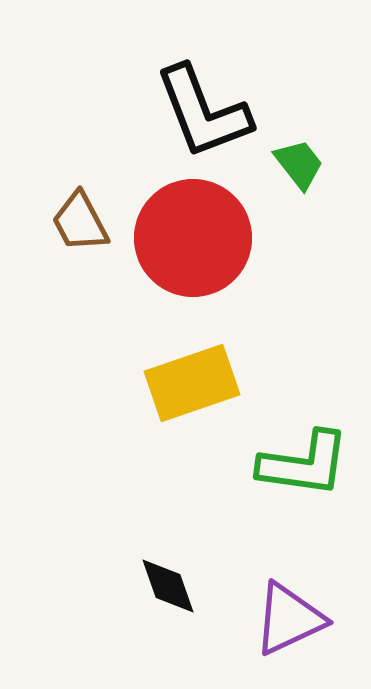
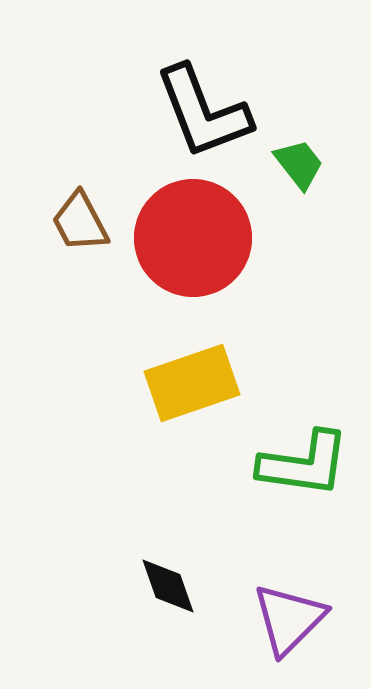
purple triangle: rotated 20 degrees counterclockwise
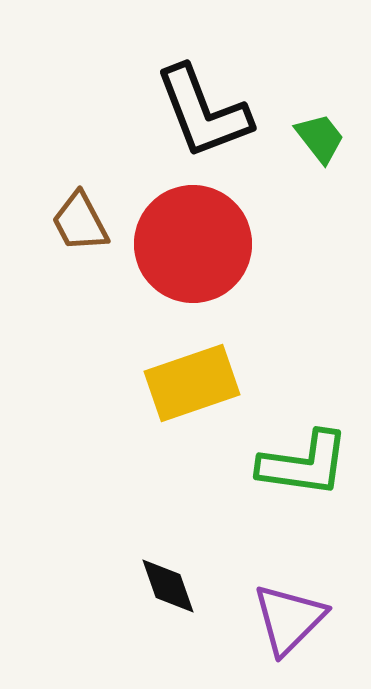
green trapezoid: moved 21 px right, 26 px up
red circle: moved 6 px down
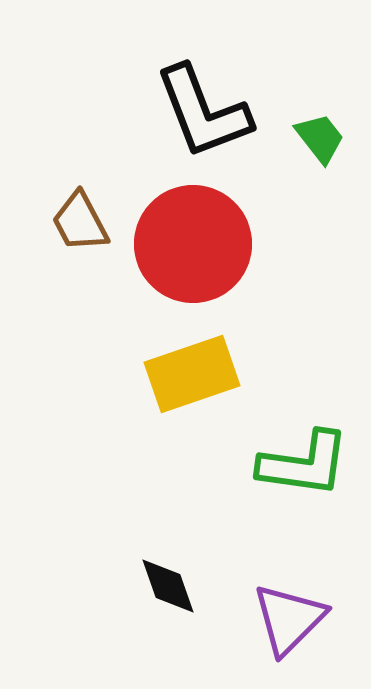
yellow rectangle: moved 9 px up
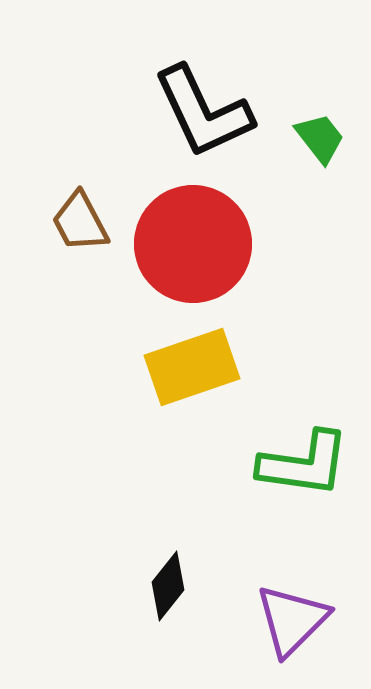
black L-shape: rotated 4 degrees counterclockwise
yellow rectangle: moved 7 px up
black diamond: rotated 58 degrees clockwise
purple triangle: moved 3 px right, 1 px down
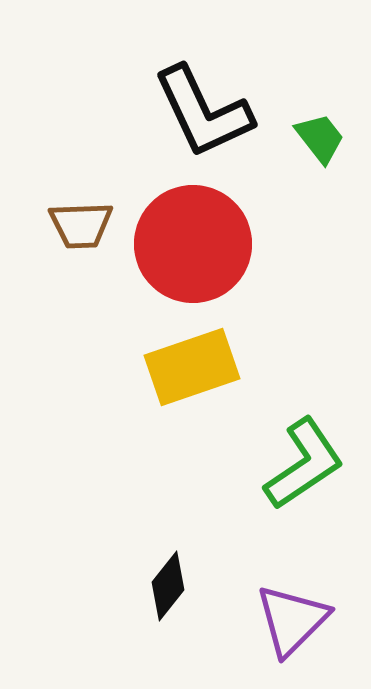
brown trapezoid: moved 1 px right, 3 px down; rotated 64 degrees counterclockwise
green L-shape: rotated 42 degrees counterclockwise
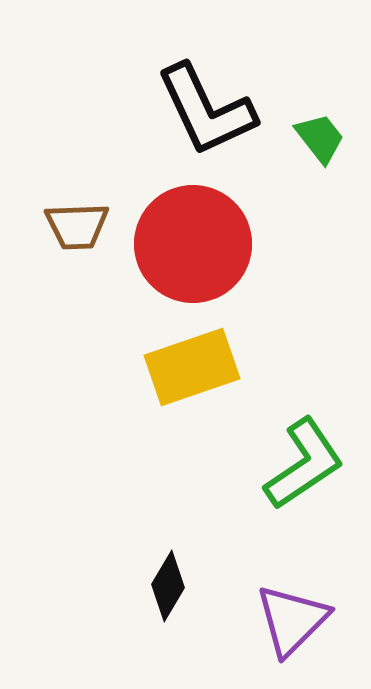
black L-shape: moved 3 px right, 2 px up
brown trapezoid: moved 4 px left, 1 px down
black diamond: rotated 8 degrees counterclockwise
